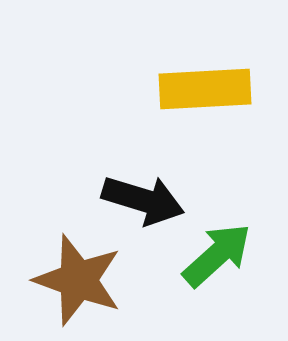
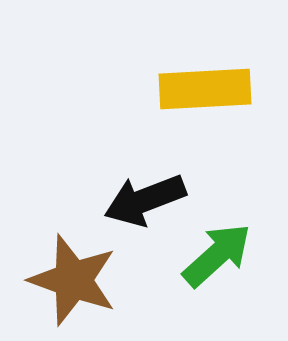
black arrow: moved 2 px right; rotated 142 degrees clockwise
brown star: moved 5 px left
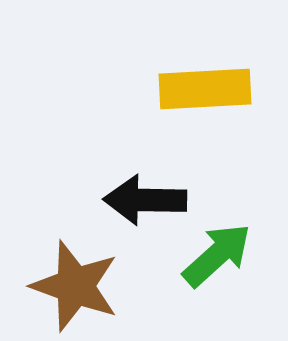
black arrow: rotated 22 degrees clockwise
brown star: moved 2 px right, 6 px down
